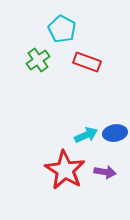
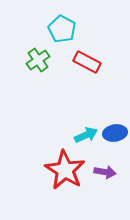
red rectangle: rotated 8 degrees clockwise
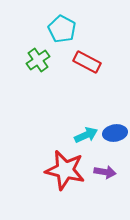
red star: rotated 18 degrees counterclockwise
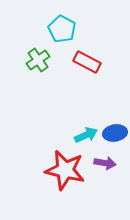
purple arrow: moved 9 px up
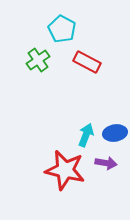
cyan arrow: rotated 45 degrees counterclockwise
purple arrow: moved 1 px right
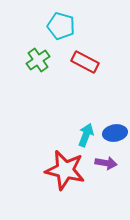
cyan pentagon: moved 1 px left, 3 px up; rotated 12 degrees counterclockwise
red rectangle: moved 2 px left
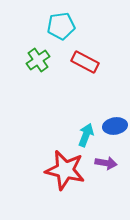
cyan pentagon: rotated 24 degrees counterclockwise
blue ellipse: moved 7 px up
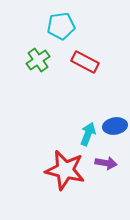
cyan arrow: moved 2 px right, 1 px up
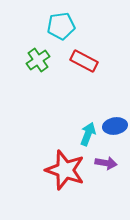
red rectangle: moved 1 px left, 1 px up
red star: rotated 6 degrees clockwise
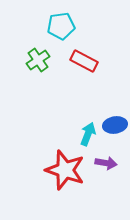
blue ellipse: moved 1 px up
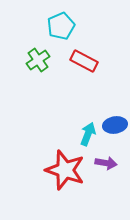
cyan pentagon: rotated 16 degrees counterclockwise
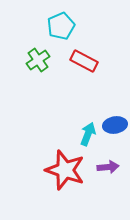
purple arrow: moved 2 px right, 4 px down; rotated 15 degrees counterclockwise
